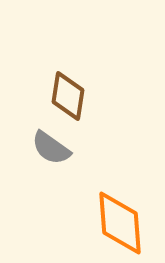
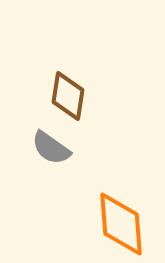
orange diamond: moved 1 px right, 1 px down
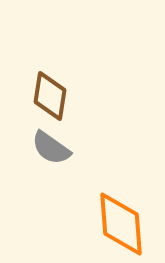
brown diamond: moved 18 px left
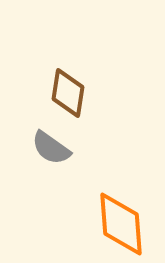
brown diamond: moved 18 px right, 3 px up
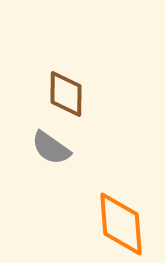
brown diamond: moved 2 px left, 1 px down; rotated 9 degrees counterclockwise
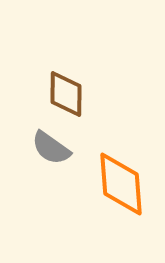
orange diamond: moved 40 px up
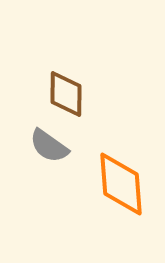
gray semicircle: moved 2 px left, 2 px up
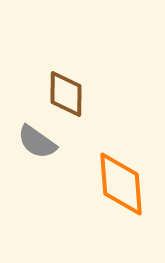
gray semicircle: moved 12 px left, 4 px up
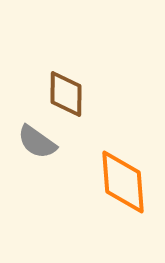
orange diamond: moved 2 px right, 2 px up
